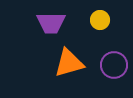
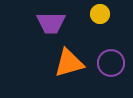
yellow circle: moved 6 px up
purple circle: moved 3 px left, 2 px up
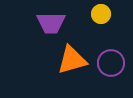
yellow circle: moved 1 px right
orange triangle: moved 3 px right, 3 px up
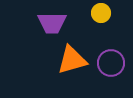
yellow circle: moved 1 px up
purple trapezoid: moved 1 px right
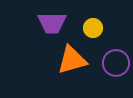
yellow circle: moved 8 px left, 15 px down
purple circle: moved 5 px right
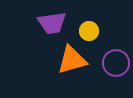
purple trapezoid: rotated 8 degrees counterclockwise
yellow circle: moved 4 px left, 3 px down
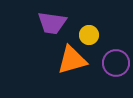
purple trapezoid: rotated 16 degrees clockwise
yellow circle: moved 4 px down
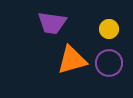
yellow circle: moved 20 px right, 6 px up
purple circle: moved 7 px left
